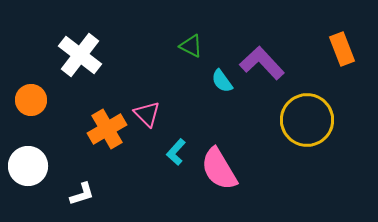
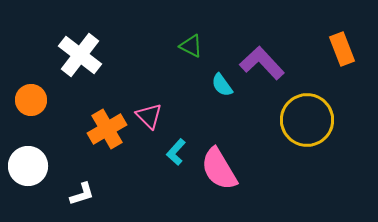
cyan semicircle: moved 4 px down
pink triangle: moved 2 px right, 2 px down
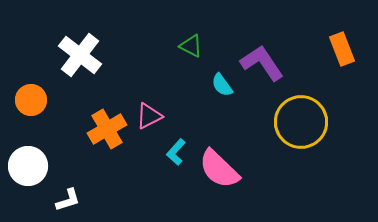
purple L-shape: rotated 9 degrees clockwise
pink triangle: rotated 48 degrees clockwise
yellow circle: moved 6 px left, 2 px down
pink semicircle: rotated 15 degrees counterclockwise
white L-shape: moved 14 px left, 6 px down
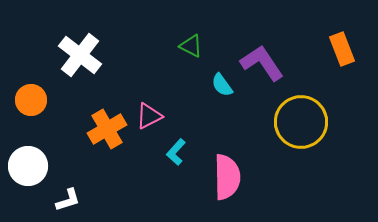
pink semicircle: moved 8 px right, 8 px down; rotated 135 degrees counterclockwise
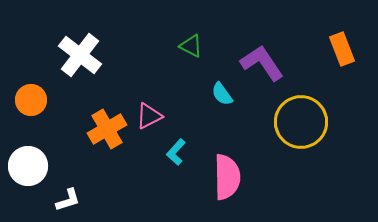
cyan semicircle: moved 9 px down
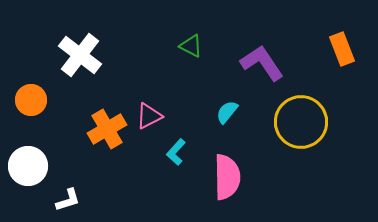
cyan semicircle: moved 5 px right, 18 px down; rotated 75 degrees clockwise
